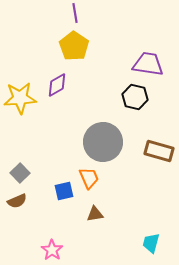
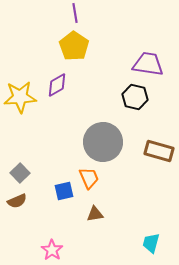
yellow star: moved 1 px up
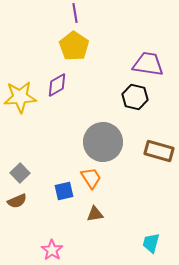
orange trapezoid: moved 2 px right; rotated 10 degrees counterclockwise
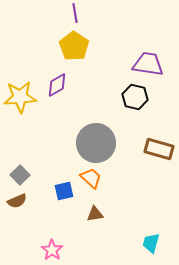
gray circle: moved 7 px left, 1 px down
brown rectangle: moved 2 px up
gray square: moved 2 px down
orange trapezoid: rotated 15 degrees counterclockwise
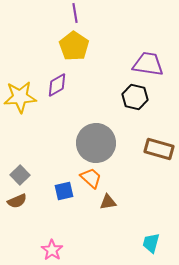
brown triangle: moved 13 px right, 12 px up
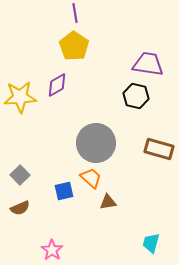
black hexagon: moved 1 px right, 1 px up
brown semicircle: moved 3 px right, 7 px down
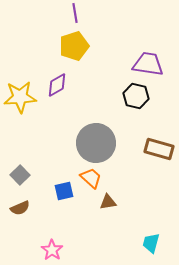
yellow pentagon: rotated 20 degrees clockwise
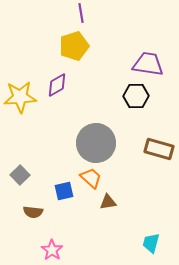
purple line: moved 6 px right
black hexagon: rotated 15 degrees counterclockwise
brown semicircle: moved 13 px right, 4 px down; rotated 30 degrees clockwise
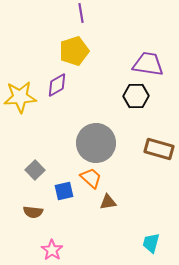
yellow pentagon: moved 5 px down
gray square: moved 15 px right, 5 px up
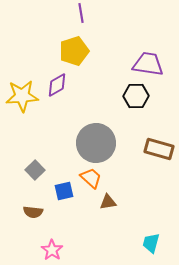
yellow star: moved 2 px right, 1 px up
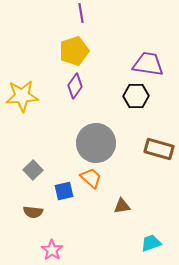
purple diamond: moved 18 px right, 1 px down; rotated 25 degrees counterclockwise
gray square: moved 2 px left
brown triangle: moved 14 px right, 4 px down
cyan trapezoid: rotated 55 degrees clockwise
